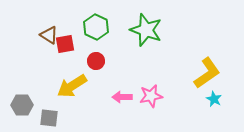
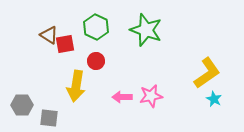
yellow arrow: moved 4 px right; rotated 48 degrees counterclockwise
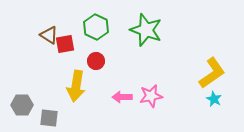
yellow L-shape: moved 5 px right
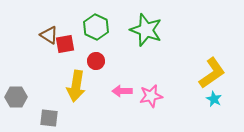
pink arrow: moved 6 px up
gray hexagon: moved 6 px left, 8 px up
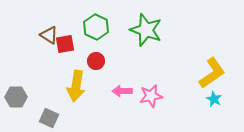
gray square: rotated 18 degrees clockwise
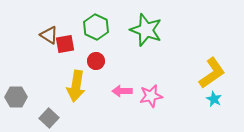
gray square: rotated 18 degrees clockwise
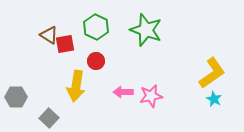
pink arrow: moved 1 px right, 1 px down
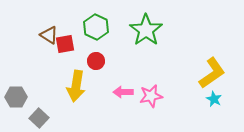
green star: rotated 16 degrees clockwise
gray square: moved 10 px left
